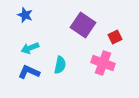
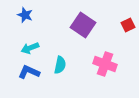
red square: moved 13 px right, 12 px up
pink cross: moved 2 px right, 1 px down
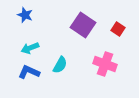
red square: moved 10 px left, 4 px down; rotated 32 degrees counterclockwise
cyan semicircle: rotated 18 degrees clockwise
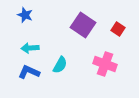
cyan arrow: rotated 18 degrees clockwise
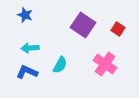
pink cross: rotated 15 degrees clockwise
blue L-shape: moved 2 px left
